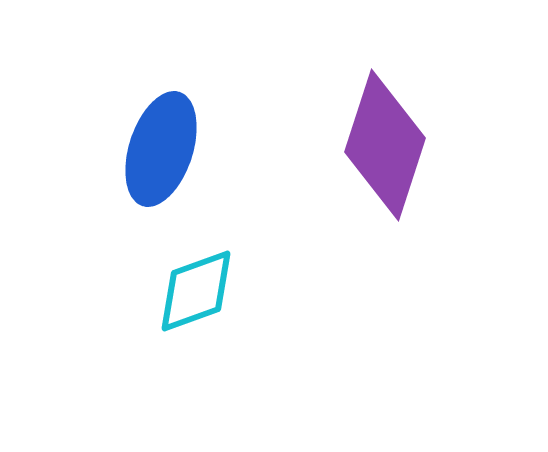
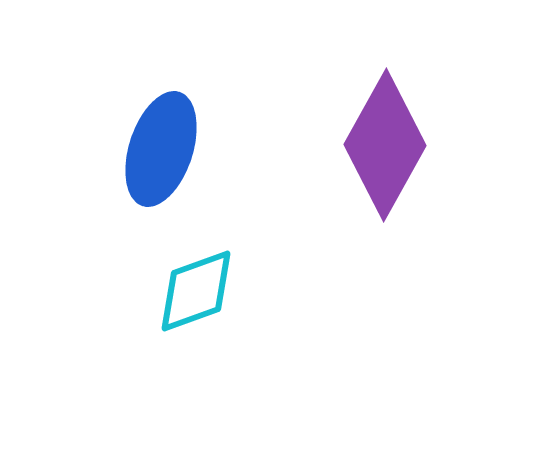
purple diamond: rotated 11 degrees clockwise
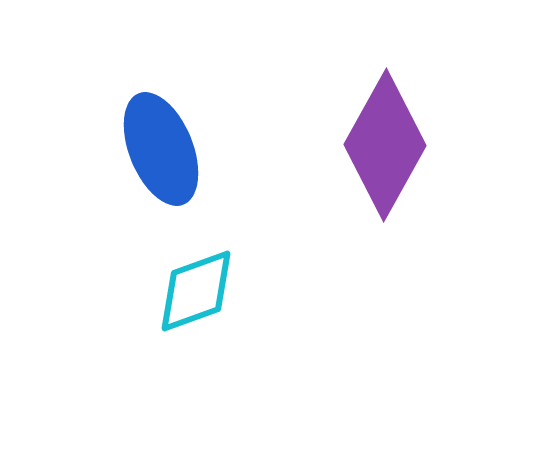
blue ellipse: rotated 40 degrees counterclockwise
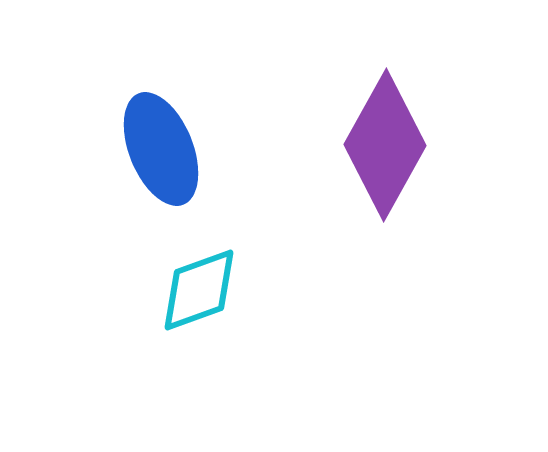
cyan diamond: moved 3 px right, 1 px up
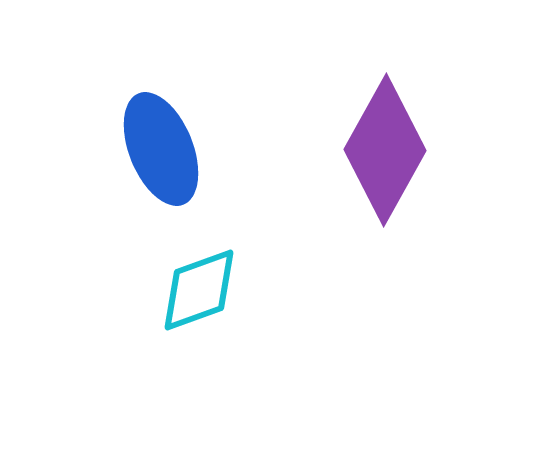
purple diamond: moved 5 px down
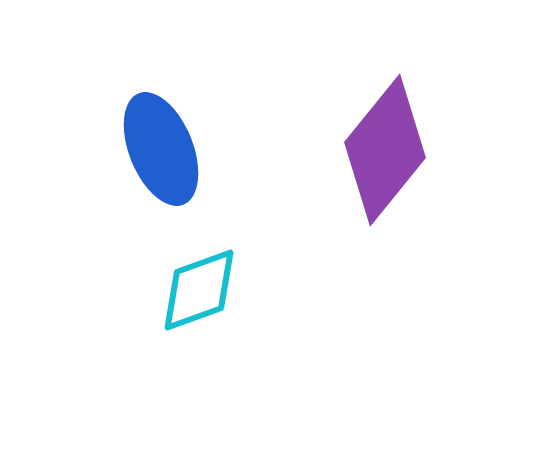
purple diamond: rotated 10 degrees clockwise
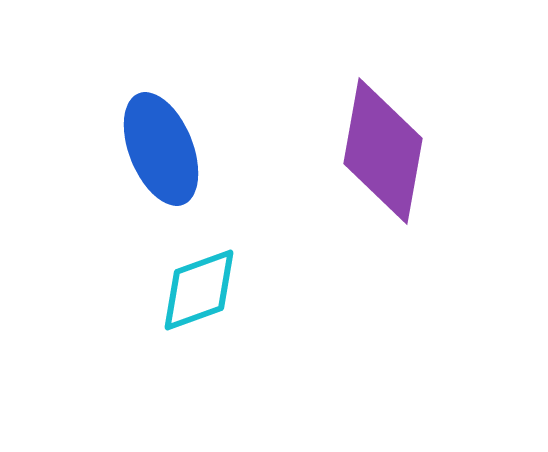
purple diamond: moved 2 px left, 1 px down; rotated 29 degrees counterclockwise
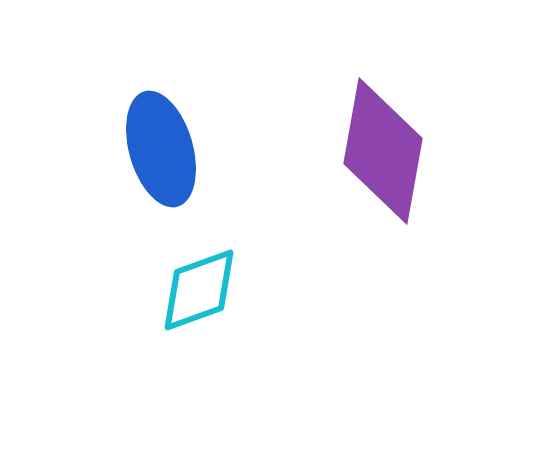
blue ellipse: rotated 6 degrees clockwise
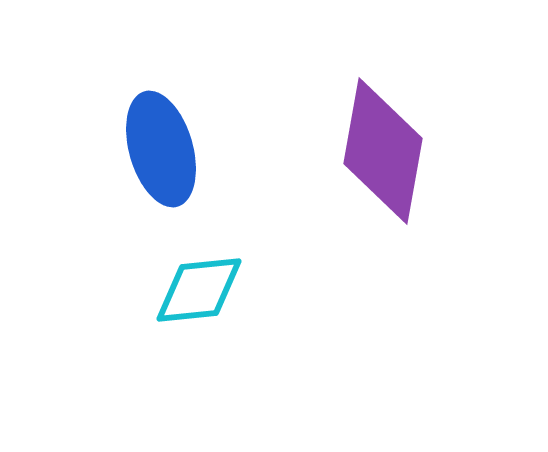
cyan diamond: rotated 14 degrees clockwise
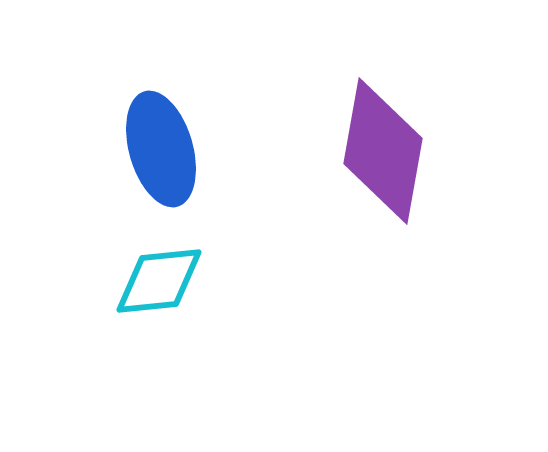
cyan diamond: moved 40 px left, 9 px up
